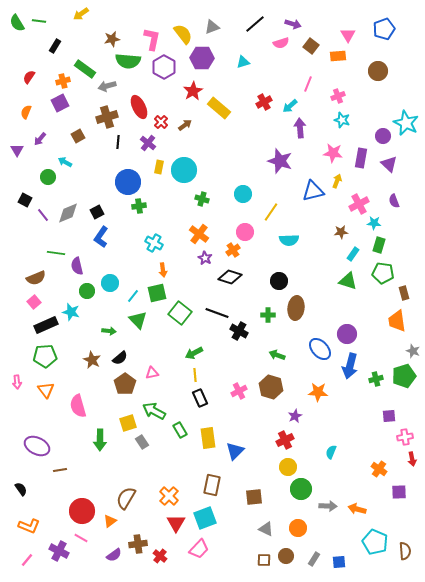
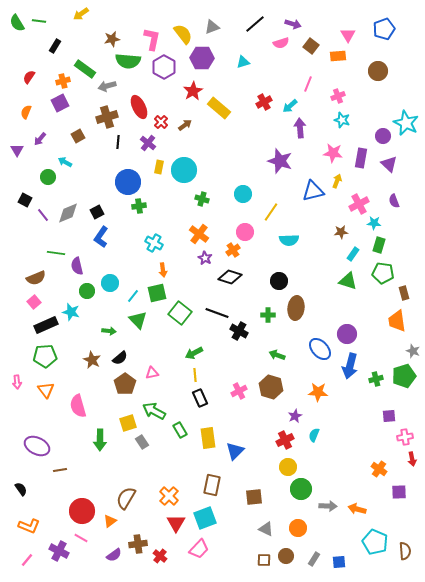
cyan semicircle at (331, 452): moved 17 px left, 17 px up
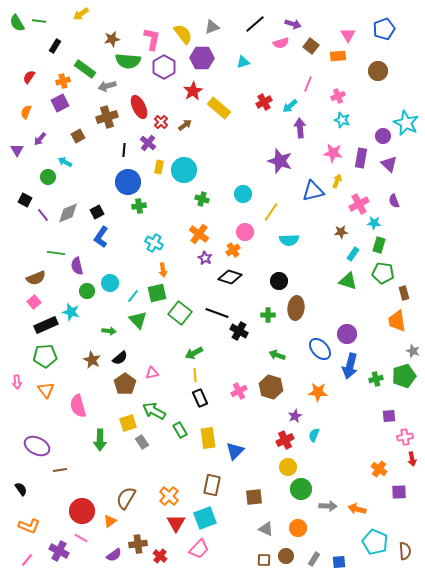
black line at (118, 142): moved 6 px right, 8 px down
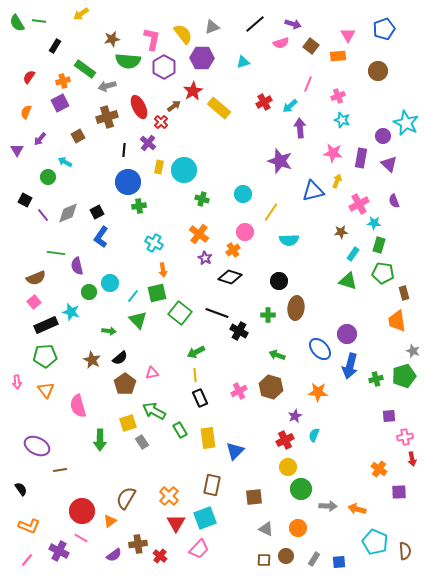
brown arrow at (185, 125): moved 11 px left, 19 px up
green circle at (87, 291): moved 2 px right, 1 px down
green arrow at (194, 353): moved 2 px right, 1 px up
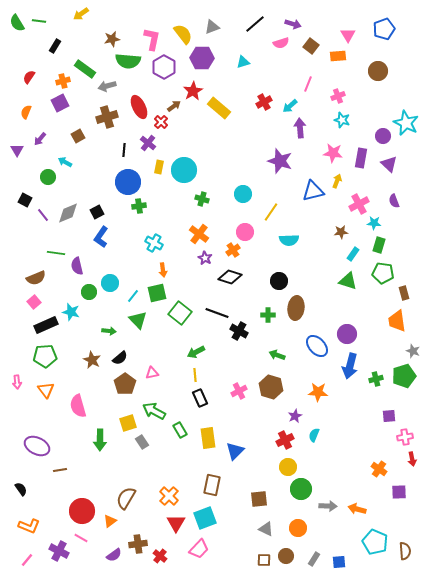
blue ellipse at (320, 349): moved 3 px left, 3 px up
brown square at (254, 497): moved 5 px right, 2 px down
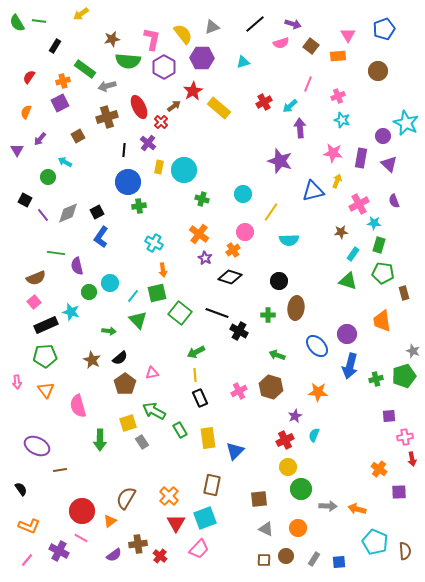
orange trapezoid at (397, 321): moved 15 px left
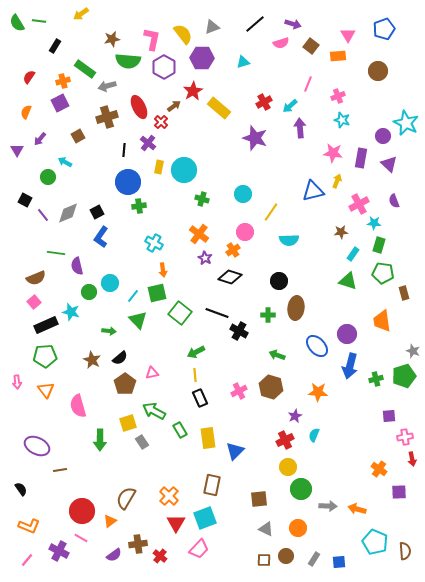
purple star at (280, 161): moved 25 px left, 23 px up
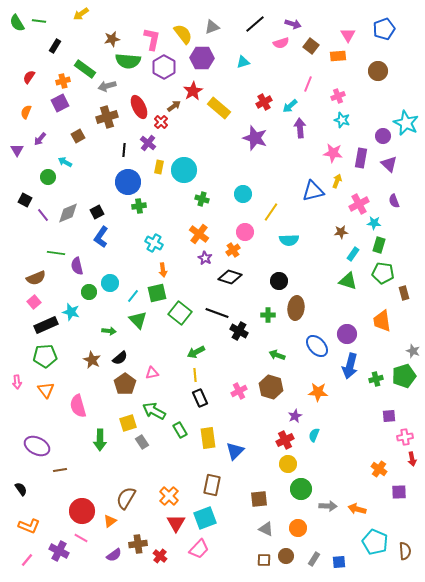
yellow circle at (288, 467): moved 3 px up
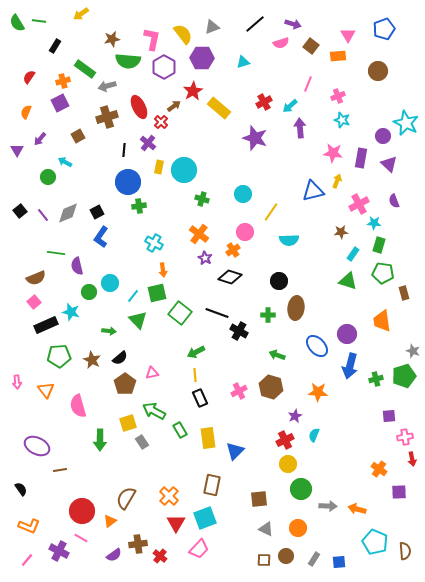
black square at (25, 200): moved 5 px left, 11 px down; rotated 24 degrees clockwise
green pentagon at (45, 356): moved 14 px right
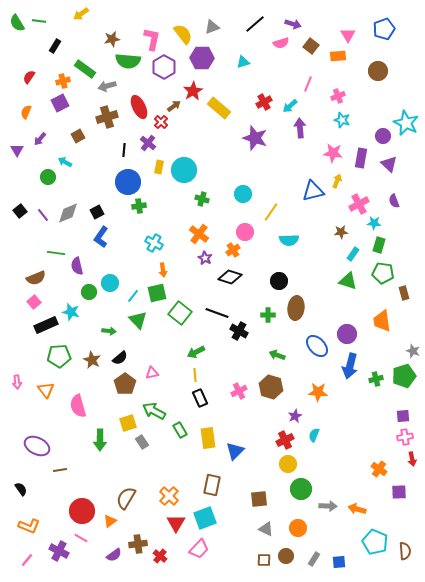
purple square at (389, 416): moved 14 px right
